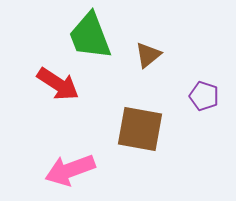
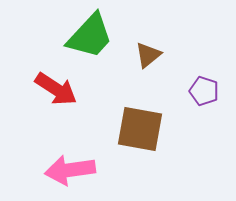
green trapezoid: rotated 116 degrees counterclockwise
red arrow: moved 2 px left, 5 px down
purple pentagon: moved 5 px up
pink arrow: rotated 12 degrees clockwise
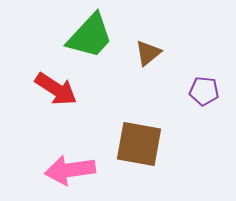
brown triangle: moved 2 px up
purple pentagon: rotated 12 degrees counterclockwise
brown square: moved 1 px left, 15 px down
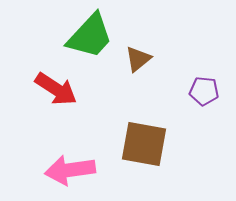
brown triangle: moved 10 px left, 6 px down
brown square: moved 5 px right
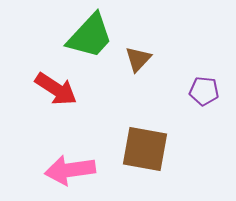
brown triangle: rotated 8 degrees counterclockwise
brown square: moved 1 px right, 5 px down
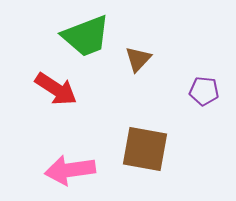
green trapezoid: moved 4 px left; rotated 26 degrees clockwise
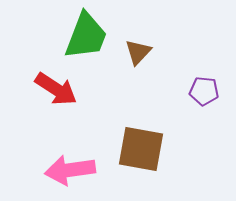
green trapezoid: rotated 48 degrees counterclockwise
brown triangle: moved 7 px up
brown square: moved 4 px left
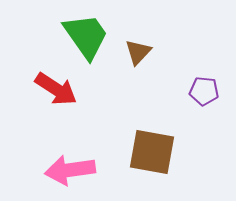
green trapezoid: rotated 56 degrees counterclockwise
brown square: moved 11 px right, 3 px down
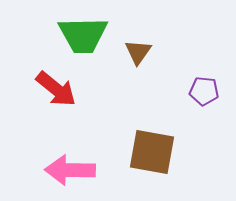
green trapezoid: moved 3 px left, 1 px up; rotated 124 degrees clockwise
brown triangle: rotated 8 degrees counterclockwise
red arrow: rotated 6 degrees clockwise
pink arrow: rotated 9 degrees clockwise
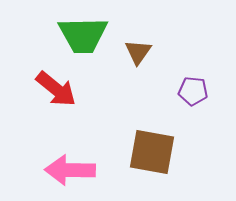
purple pentagon: moved 11 px left
